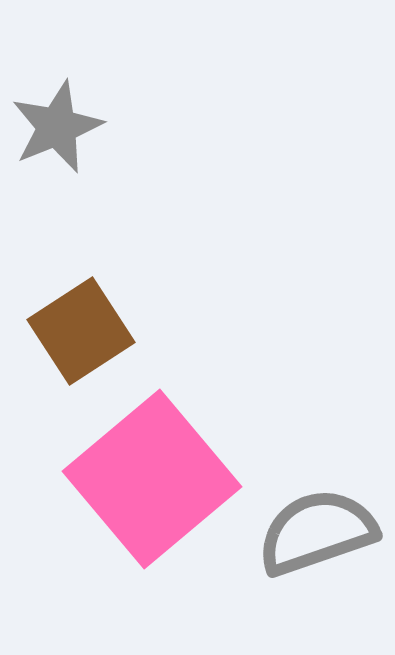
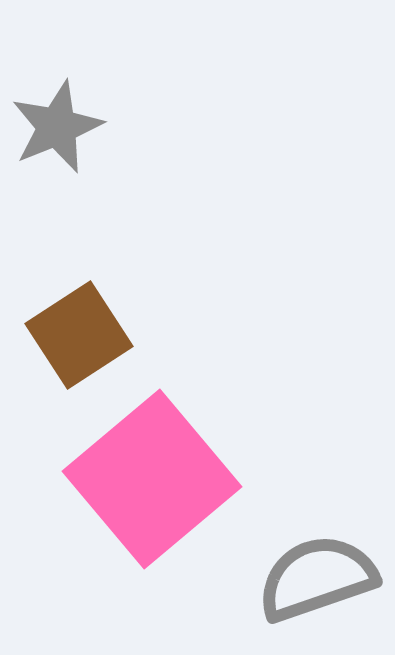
brown square: moved 2 px left, 4 px down
gray semicircle: moved 46 px down
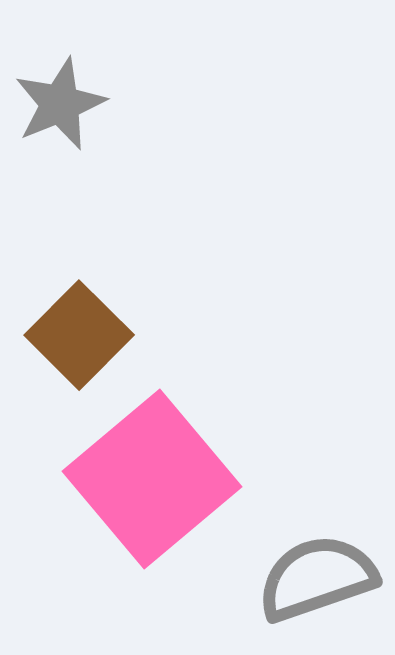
gray star: moved 3 px right, 23 px up
brown square: rotated 12 degrees counterclockwise
